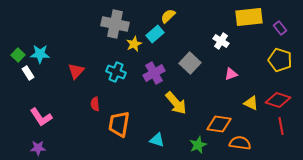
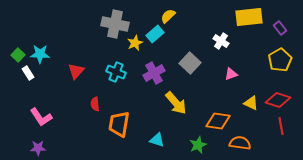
yellow star: moved 1 px right, 1 px up
yellow pentagon: rotated 25 degrees clockwise
orange diamond: moved 1 px left, 3 px up
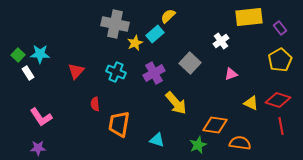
white cross: rotated 21 degrees clockwise
orange diamond: moved 3 px left, 4 px down
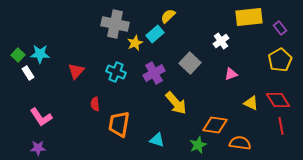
red diamond: rotated 40 degrees clockwise
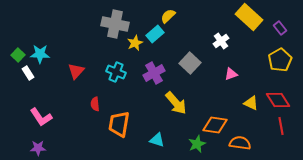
yellow rectangle: rotated 48 degrees clockwise
green star: moved 1 px left, 1 px up
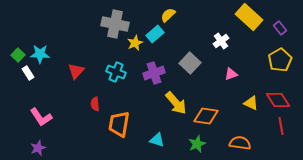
yellow semicircle: moved 1 px up
purple cross: rotated 10 degrees clockwise
orange diamond: moved 9 px left, 9 px up
purple star: rotated 21 degrees counterclockwise
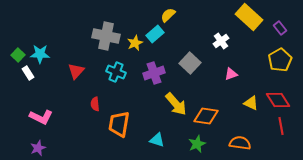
gray cross: moved 9 px left, 12 px down
yellow arrow: moved 1 px down
pink L-shape: rotated 30 degrees counterclockwise
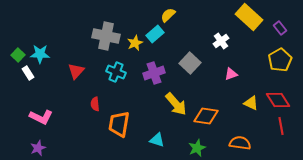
green star: moved 4 px down
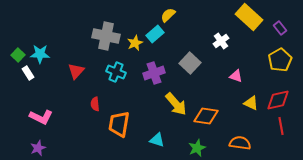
pink triangle: moved 5 px right, 2 px down; rotated 40 degrees clockwise
red diamond: rotated 70 degrees counterclockwise
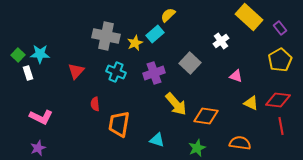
white rectangle: rotated 16 degrees clockwise
red diamond: rotated 20 degrees clockwise
